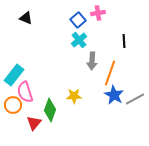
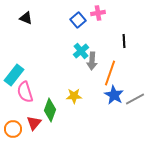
cyan cross: moved 2 px right, 11 px down
orange circle: moved 24 px down
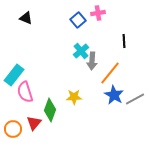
orange line: rotated 20 degrees clockwise
yellow star: moved 1 px down
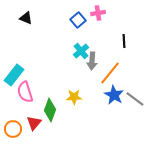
gray line: rotated 66 degrees clockwise
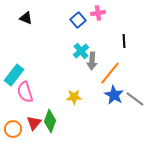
green diamond: moved 11 px down
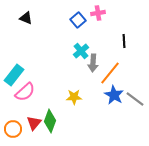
gray arrow: moved 1 px right, 2 px down
pink semicircle: rotated 115 degrees counterclockwise
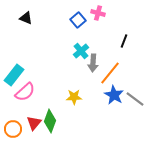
pink cross: rotated 24 degrees clockwise
black line: rotated 24 degrees clockwise
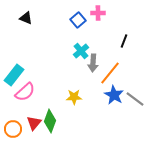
pink cross: rotated 16 degrees counterclockwise
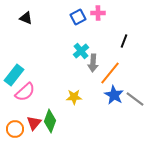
blue square: moved 3 px up; rotated 14 degrees clockwise
orange circle: moved 2 px right
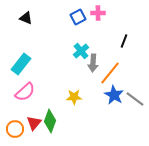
cyan rectangle: moved 7 px right, 11 px up
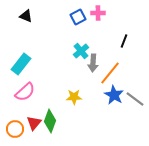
black triangle: moved 2 px up
